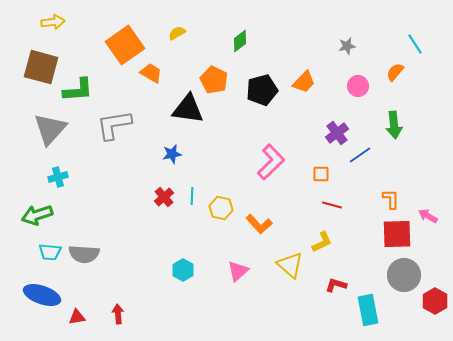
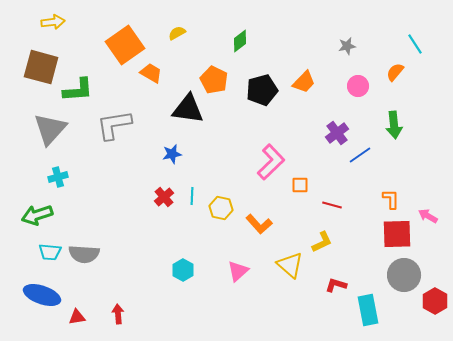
orange square at (321, 174): moved 21 px left, 11 px down
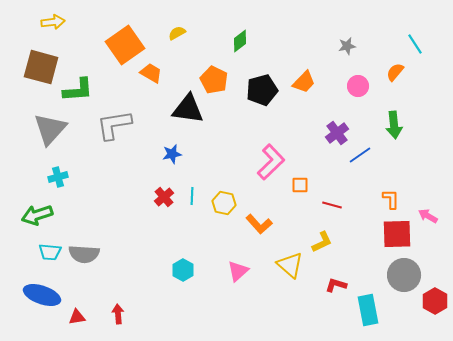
yellow hexagon at (221, 208): moved 3 px right, 5 px up
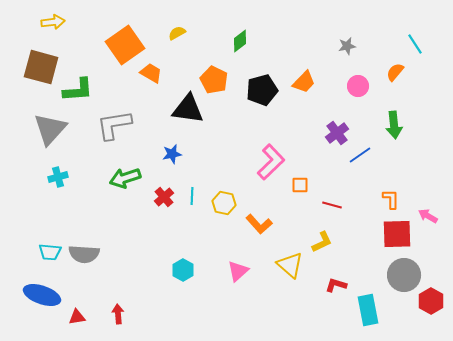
green arrow at (37, 215): moved 88 px right, 37 px up
red hexagon at (435, 301): moved 4 px left
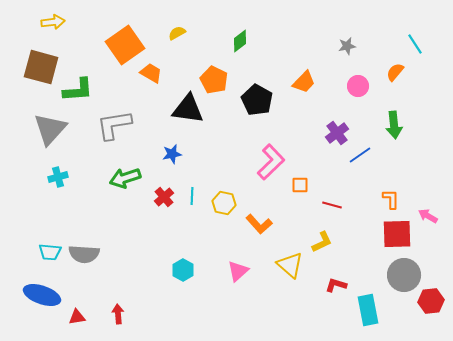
black pentagon at (262, 90): moved 5 px left, 10 px down; rotated 28 degrees counterclockwise
red hexagon at (431, 301): rotated 25 degrees clockwise
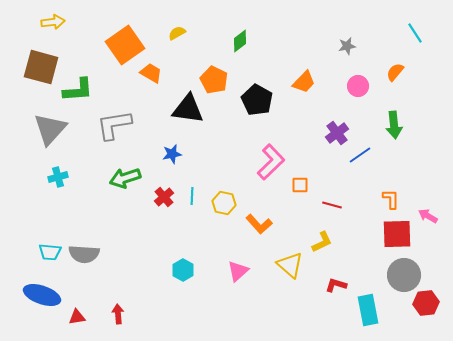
cyan line at (415, 44): moved 11 px up
red hexagon at (431, 301): moved 5 px left, 2 px down
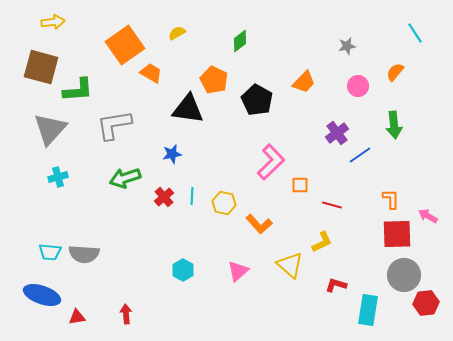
cyan rectangle at (368, 310): rotated 20 degrees clockwise
red arrow at (118, 314): moved 8 px right
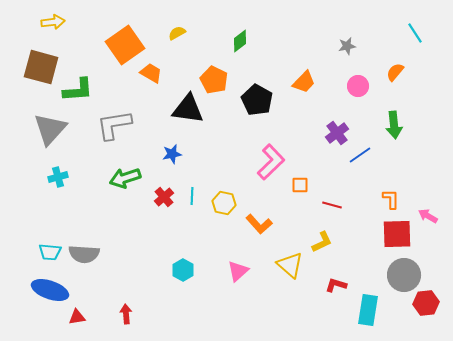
blue ellipse at (42, 295): moved 8 px right, 5 px up
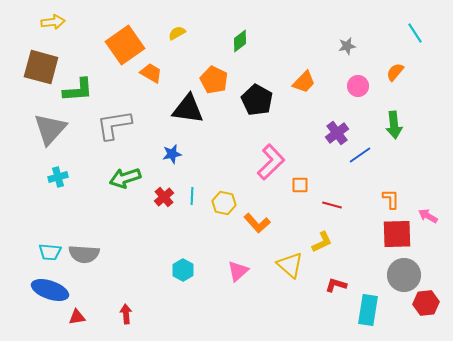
orange L-shape at (259, 224): moved 2 px left, 1 px up
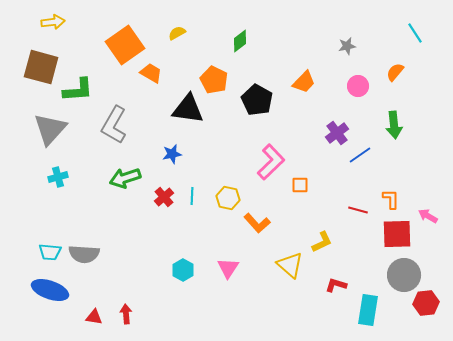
gray L-shape at (114, 125): rotated 51 degrees counterclockwise
yellow hexagon at (224, 203): moved 4 px right, 5 px up
red line at (332, 205): moved 26 px right, 5 px down
pink triangle at (238, 271): moved 10 px left, 3 px up; rotated 15 degrees counterclockwise
red triangle at (77, 317): moved 17 px right; rotated 18 degrees clockwise
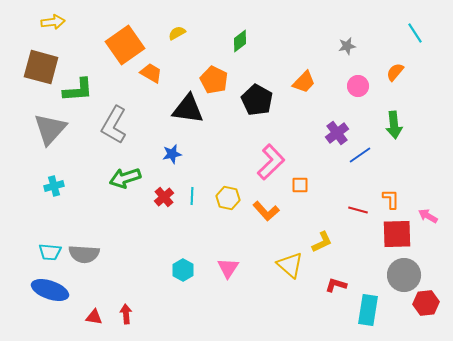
cyan cross at (58, 177): moved 4 px left, 9 px down
orange L-shape at (257, 223): moved 9 px right, 12 px up
